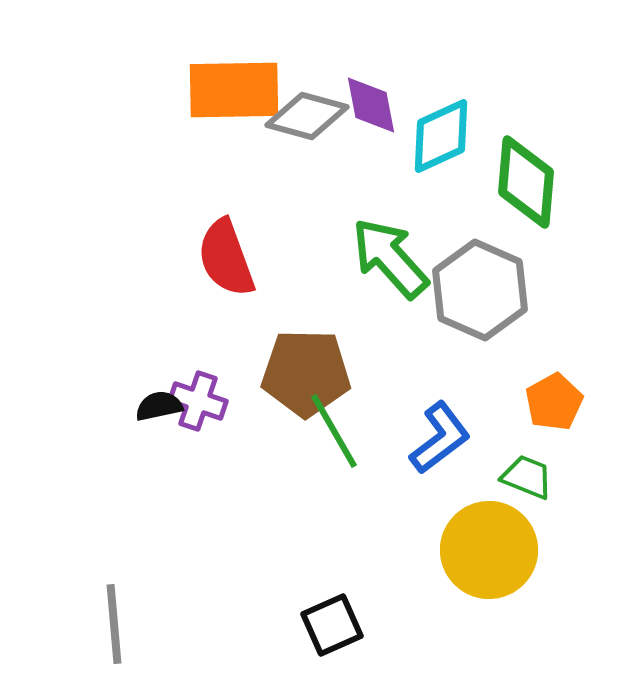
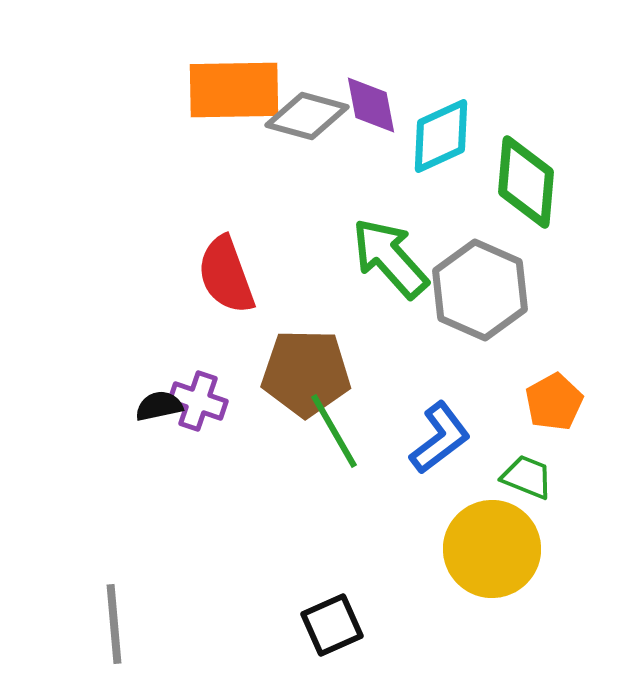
red semicircle: moved 17 px down
yellow circle: moved 3 px right, 1 px up
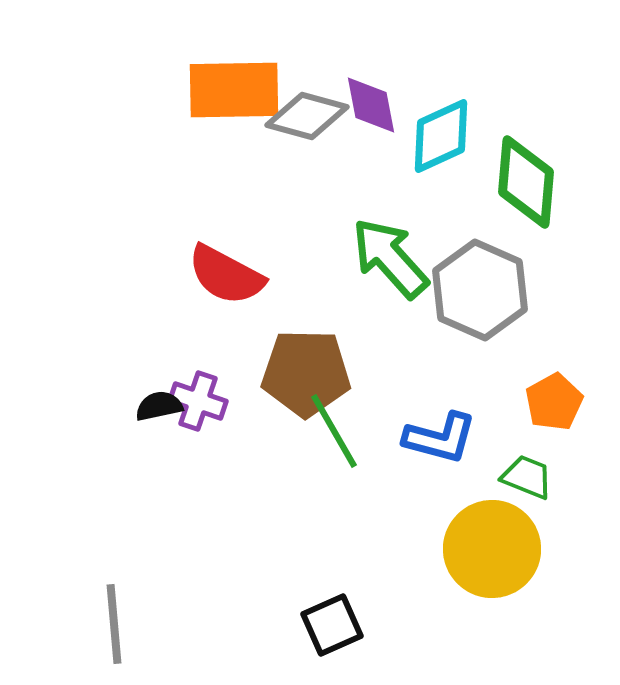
red semicircle: rotated 42 degrees counterclockwise
blue L-shape: rotated 52 degrees clockwise
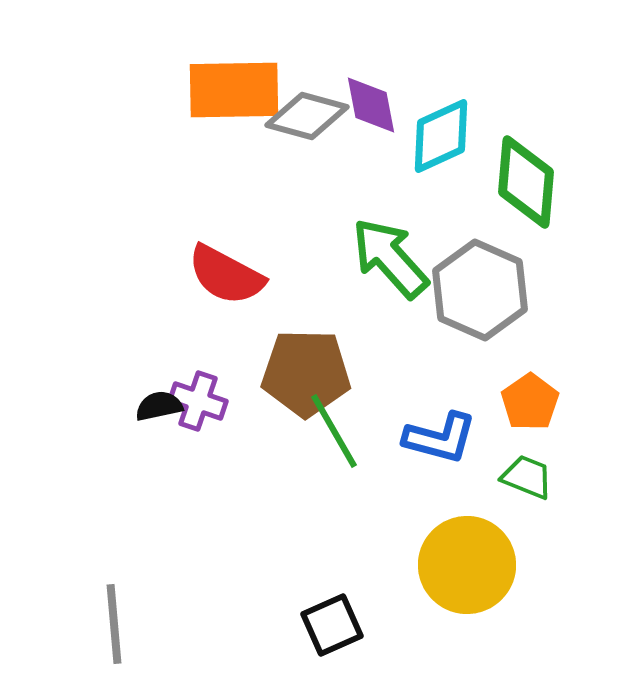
orange pentagon: moved 24 px left; rotated 6 degrees counterclockwise
yellow circle: moved 25 px left, 16 px down
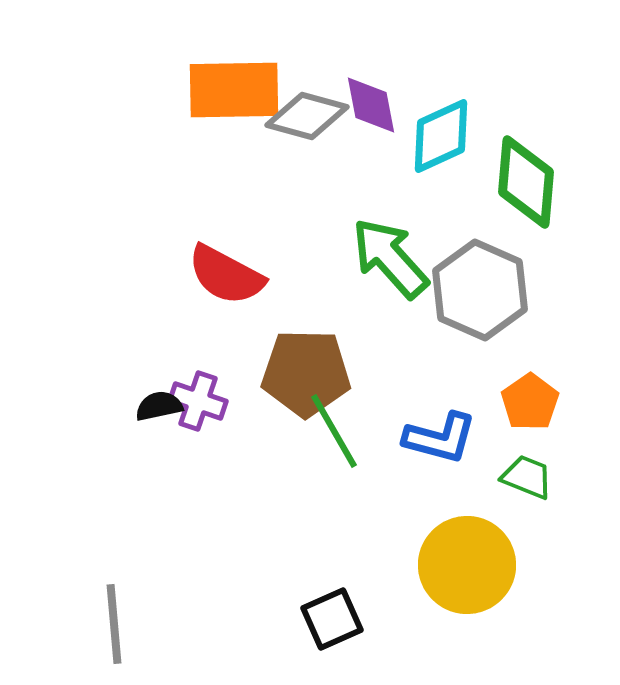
black square: moved 6 px up
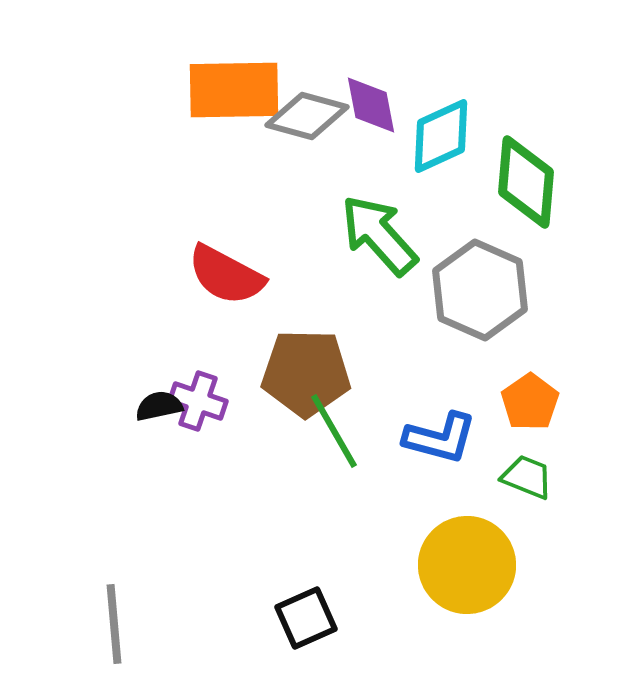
green arrow: moved 11 px left, 23 px up
black square: moved 26 px left, 1 px up
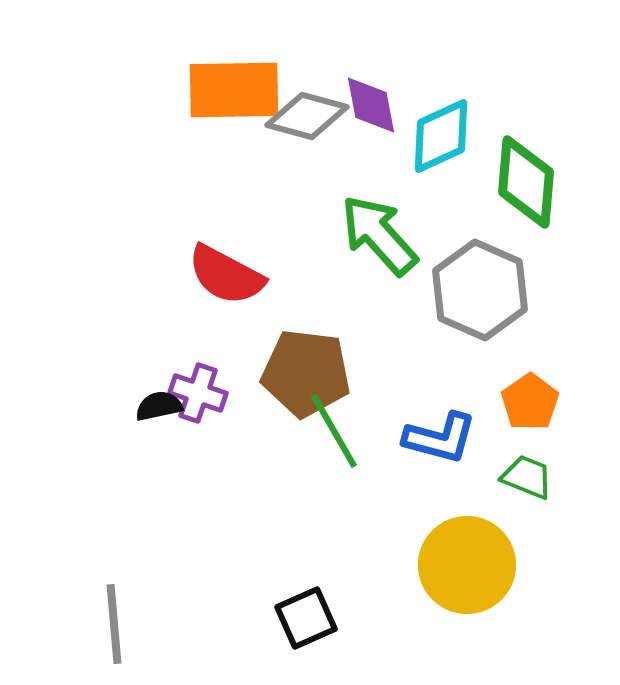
brown pentagon: rotated 6 degrees clockwise
purple cross: moved 8 px up
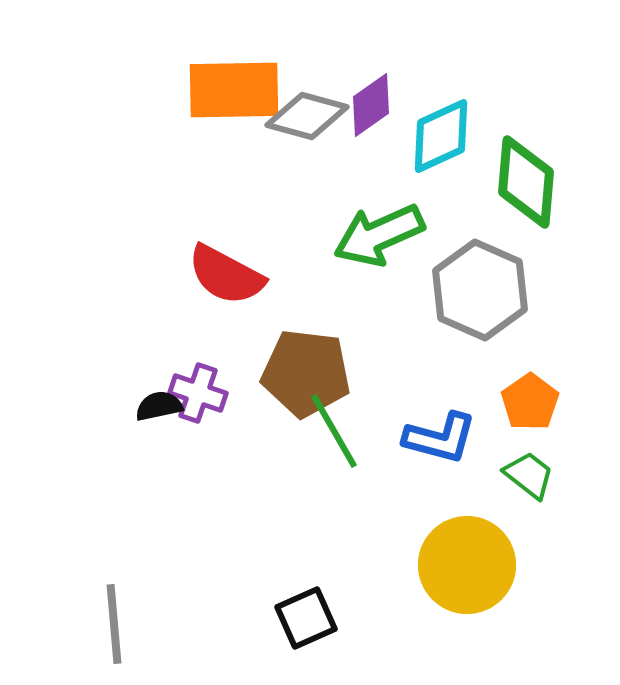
purple diamond: rotated 66 degrees clockwise
green arrow: rotated 72 degrees counterclockwise
green trapezoid: moved 2 px right, 2 px up; rotated 16 degrees clockwise
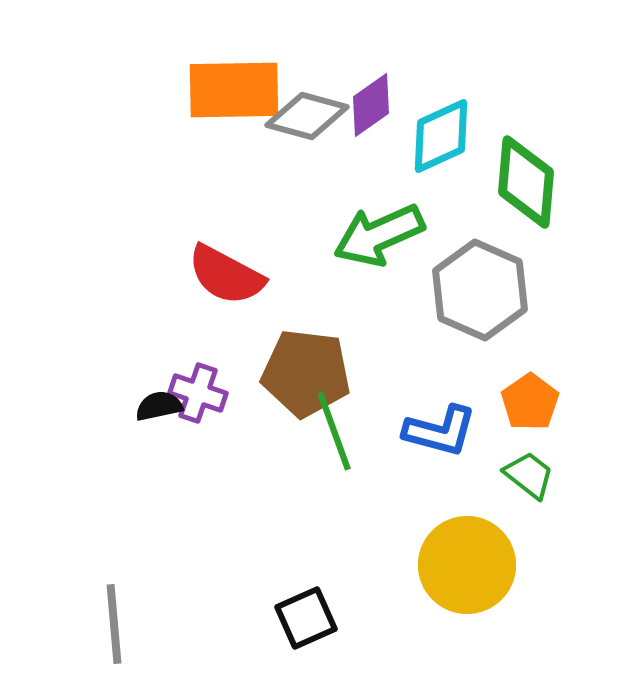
green line: rotated 10 degrees clockwise
blue L-shape: moved 7 px up
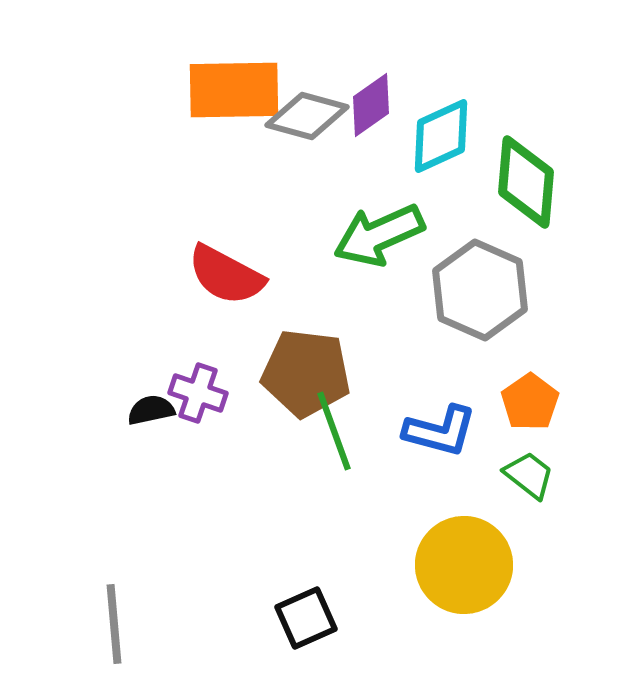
black semicircle: moved 8 px left, 4 px down
yellow circle: moved 3 px left
